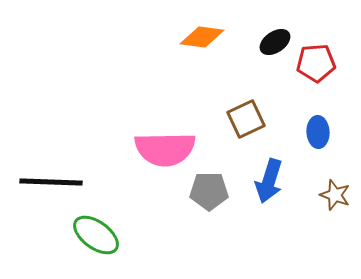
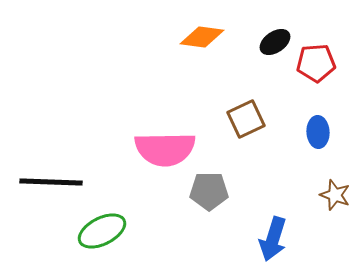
blue arrow: moved 4 px right, 58 px down
green ellipse: moved 6 px right, 4 px up; rotated 63 degrees counterclockwise
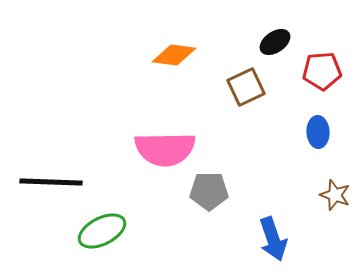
orange diamond: moved 28 px left, 18 px down
red pentagon: moved 6 px right, 8 px down
brown square: moved 32 px up
blue arrow: rotated 36 degrees counterclockwise
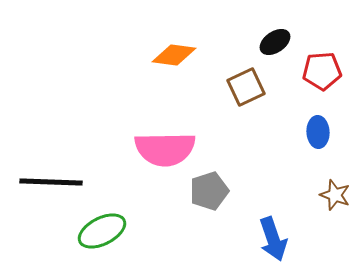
gray pentagon: rotated 18 degrees counterclockwise
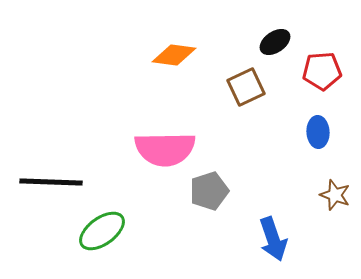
green ellipse: rotated 9 degrees counterclockwise
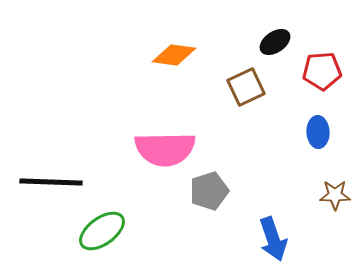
brown star: rotated 20 degrees counterclockwise
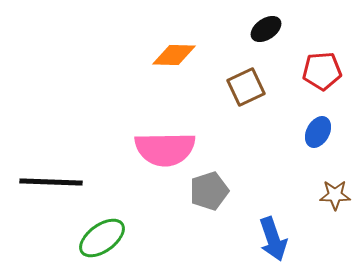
black ellipse: moved 9 px left, 13 px up
orange diamond: rotated 6 degrees counterclockwise
blue ellipse: rotated 32 degrees clockwise
green ellipse: moved 7 px down
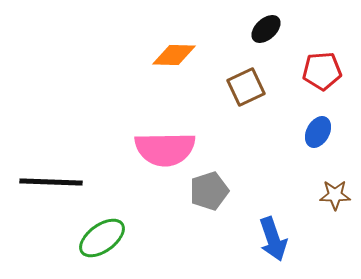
black ellipse: rotated 8 degrees counterclockwise
